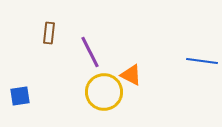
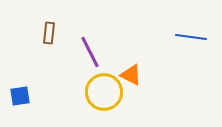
blue line: moved 11 px left, 24 px up
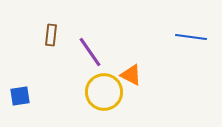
brown rectangle: moved 2 px right, 2 px down
purple line: rotated 8 degrees counterclockwise
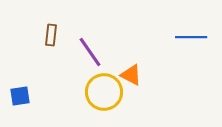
blue line: rotated 8 degrees counterclockwise
